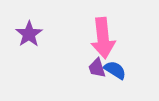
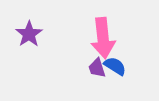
blue semicircle: moved 4 px up
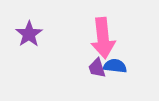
blue semicircle: rotated 25 degrees counterclockwise
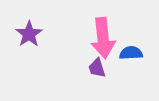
blue semicircle: moved 16 px right, 13 px up; rotated 10 degrees counterclockwise
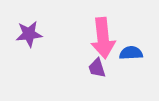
purple star: rotated 28 degrees clockwise
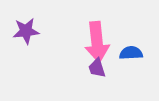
purple star: moved 3 px left, 3 px up
pink arrow: moved 6 px left, 4 px down
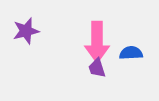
purple star: rotated 8 degrees counterclockwise
pink arrow: rotated 6 degrees clockwise
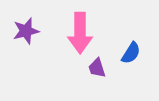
pink arrow: moved 17 px left, 9 px up
blue semicircle: rotated 125 degrees clockwise
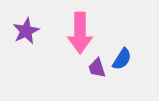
purple star: rotated 12 degrees counterclockwise
blue semicircle: moved 9 px left, 6 px down
